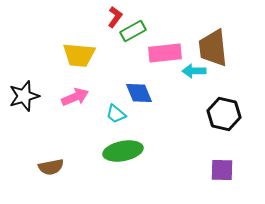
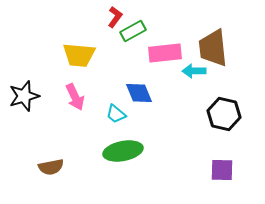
pink arrow: rotated 88 degrees clockwise
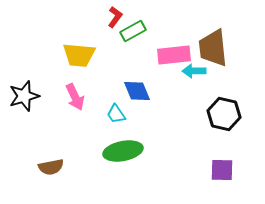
pink rectangle: moved 9 px right, 2 px down
blue diamond: moved 2 px left, 2 px up
cyan trapezoid: rotated 15 degrees clockwise
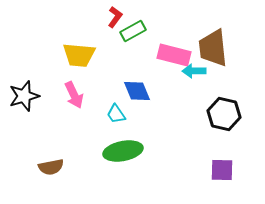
pink rectangle: rotated 20 degrees clockwise
pink arrow: moved 1 px left, 2 px up
